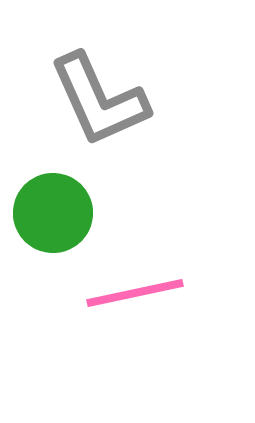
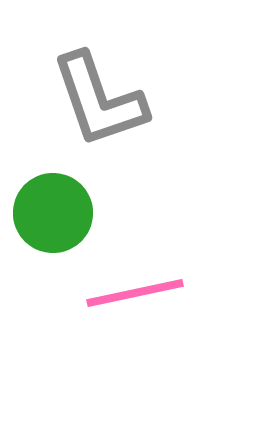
gray L-shape: rotated 5 degrees clockwise
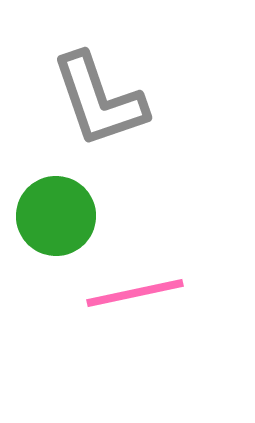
green circle: moved 3 px right, 3 px down
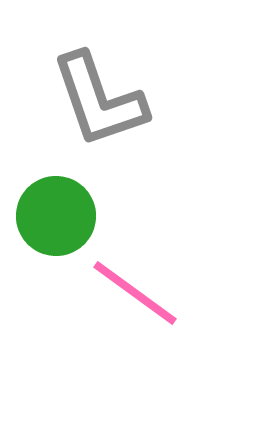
pink line: rotated 48 degrees clockwise
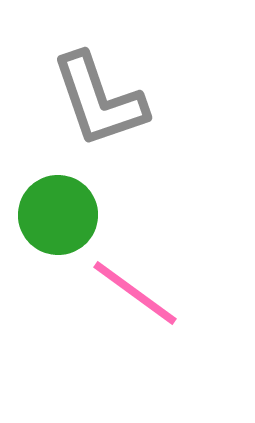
green circle: moved 2 px right, 1 px up
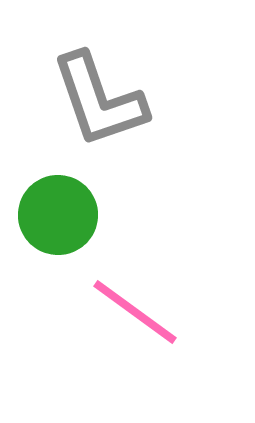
pink line: moved 19 px down
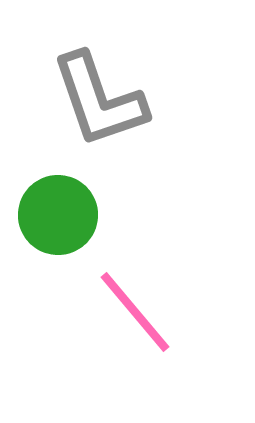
pink line: rotated 14 degrees clockwise
